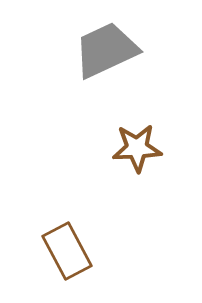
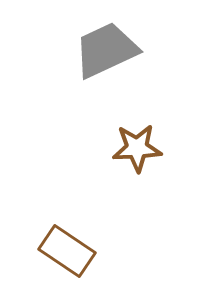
brown rectangle: rotated 28 degrees counterclockwise
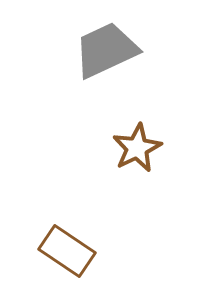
brown star: rotated 24 degrees counterclockwise
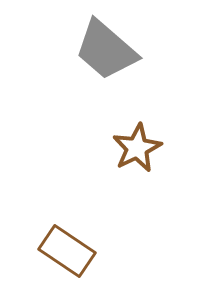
gray trapezoid: rotated 114 degrees counterclockwise
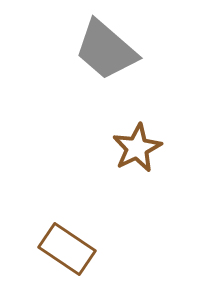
brown rectangle: moved 2 px up
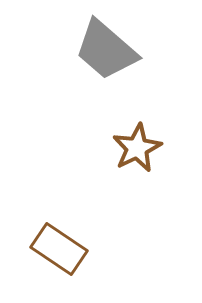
brown rectangle: moved 8 px left
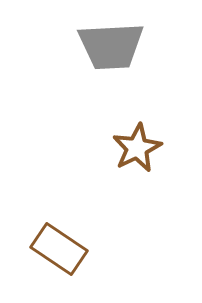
gray trapezoid: moved 5 px right, 4 px up; rotated 44 degrees counterclockwise
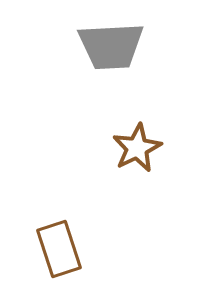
brown rectangle: rotated 38 degrees clockwise
